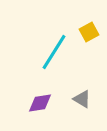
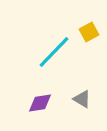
cyan line: rotated 12 degrees clockwise
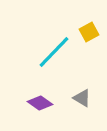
gray triangle: moved 1 px up
purple diamond: rotated 45 degrees clockwise
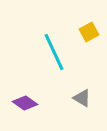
cyan line: rotated 69 degrees counterclockwise
purple diamond: moved 15 px left
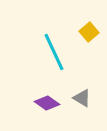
yellow square: rotated 12 degrees counterclockwise
purple diamond: moved 22 px right
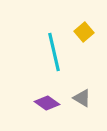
yellow square: moved 5 px left
cyan line: rotated 12 degrees clockwise
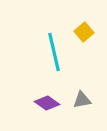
gray triangle: moved 2 px down; rotated 42 degrees counterclockwise
